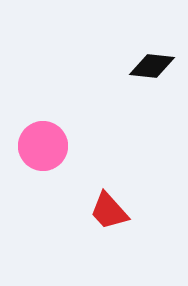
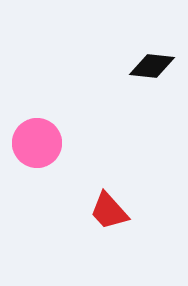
pink circle: moved 6 px left, 3 px up
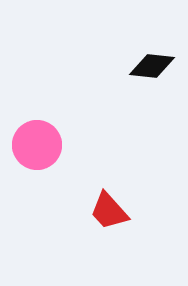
pink circle: moved 2 px down
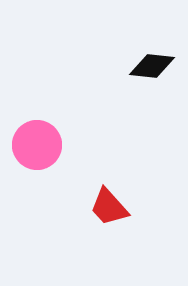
red trapezoid: moved 4 px up
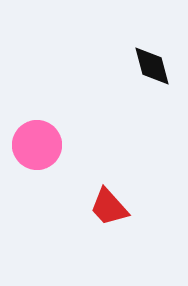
black diamond: rotated 69 degrees clockwise
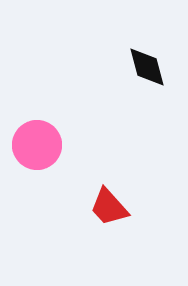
black diamond: moved 5 px left, 1 px down
